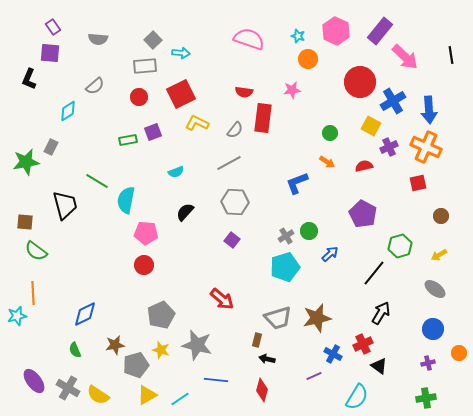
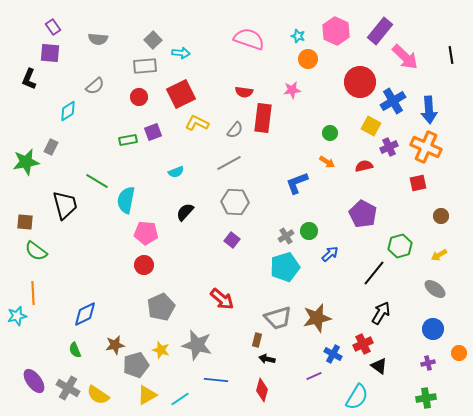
gray pentagon at (161, 315): moved 8 px up
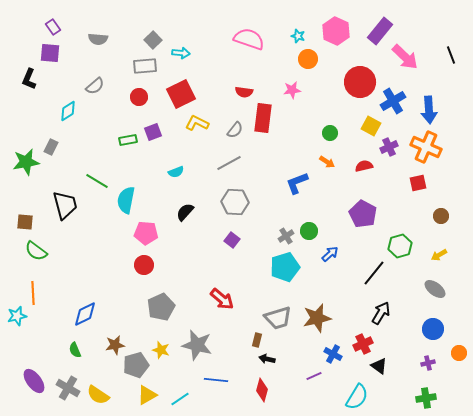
black line at (451, 55): rotated 12 degrees counterclockwise
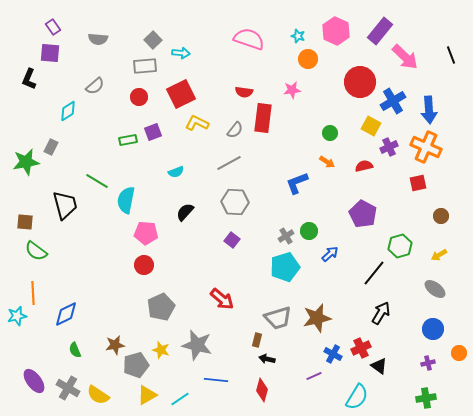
blue diamond at (85, 314): moved 19 px left
red cross at (363, 344): moved 2 px left, 4 px down
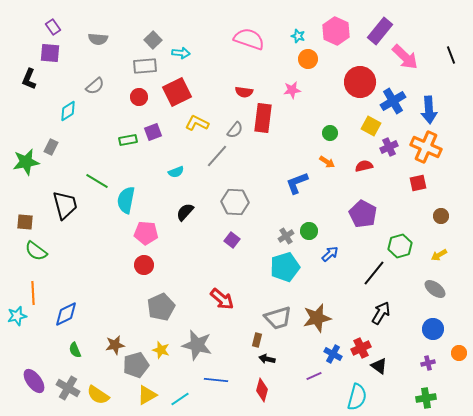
red square at (181, 94): moved 4 px left, 2 px up
gray line at (229, 163): moved 12 px left, 7 px up; rotated 20 degrees counterclockwise
cyan semicircle at (357, 397): rotated 16 degrees counterclockwise
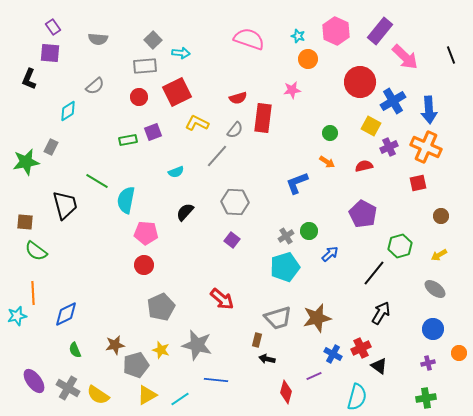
red semicircle at (244, 92): moved 6 px left, 6 px down; rotated 24 degrees counterclockwise
red diamond at (262, 390): moved 24 px right, 2 px down
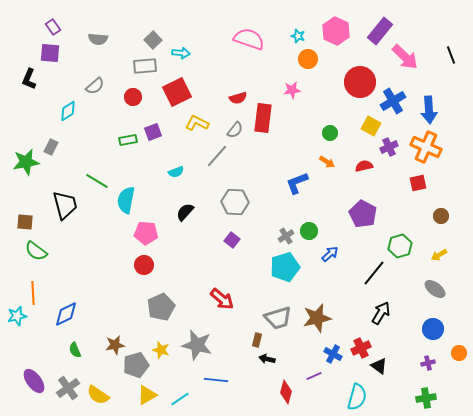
red circle at (139, 97): moved 6 px left
gray cross at (68, 388): rotated 25 degrees clockwise
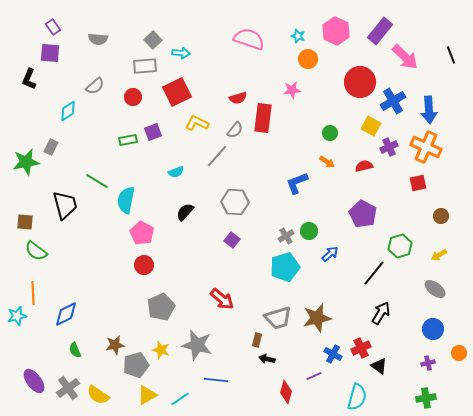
pink pentagon at (146, 233): moved 4 px left; rotated 25 degrees clockwise
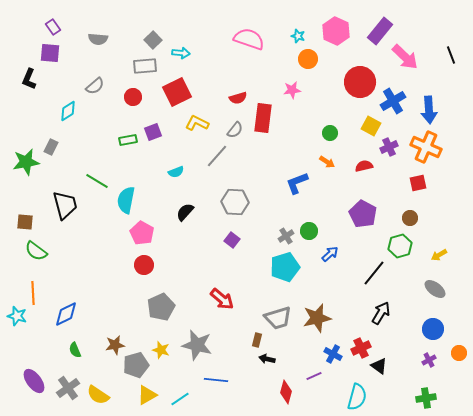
brown circle at (441, 216): moved 31 px left, 2 px down
cyan star at (17, 316): rotated 30 degrees clockwise
purple cross at (428, 363): moved 1 px right, 3 px up; rotated 16 degrees counterclockwise
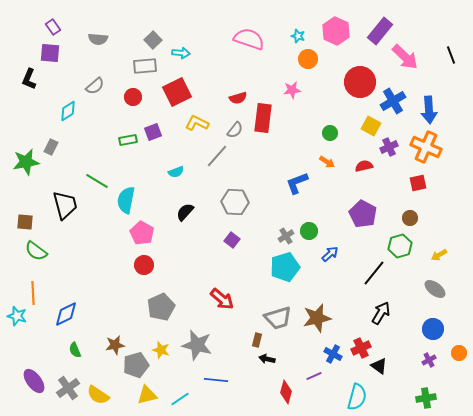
yellow triangle at (147, 395): rotated 15 degrees clockwise
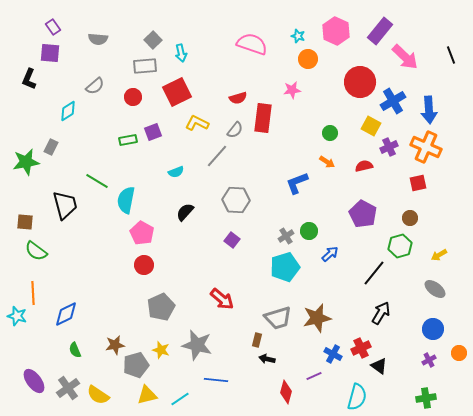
pink semicircle at (249, 39): moved 3 px right, 5 px down
cyan arrow at (181, 53): rotated 72 degrees clockwise
gray hexagon at (235, 202): moved 1 px right, 2 px up
